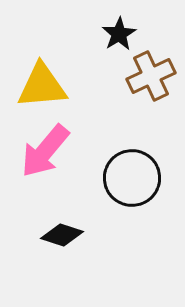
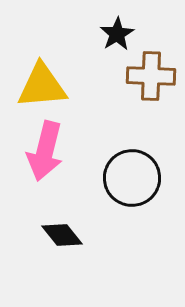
black star: moved 2 px left
brown cross: rotated 27 degrees clockwise
pink arrow: rotated 26 degrees counterclockwise
black diamond: rotated 33 degrees clockwise
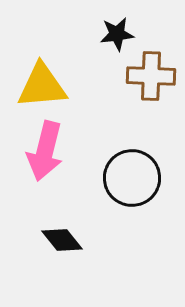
black star: rotated 24 degrees clockwise
black diamond: moved 5 px down
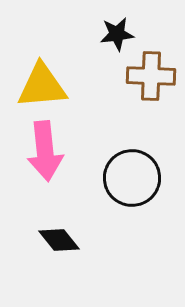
pink arrow: rotated 20 degrees counterclockwise
black diamond: moved 3 px left
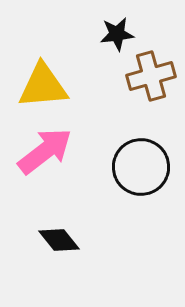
brown cross: rotated 18 degrees counterclockwise
yellow triangle: moved 1 px right
pink arrow: rotated 122 degrees counterclockwise
black circle: moved 9 px right, 11 px up
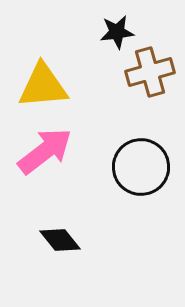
black star: moved 2 px up
brown cross: moved 1 px left, 4 px up
black diamond: moved 1 px right
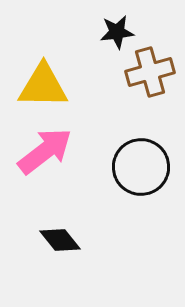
yellow triangle: rotated 6 degrees clockwise
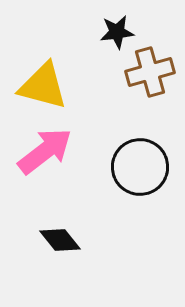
yellow triangle: rotated 14 degrees clockwise
black circle: moved 1 px left
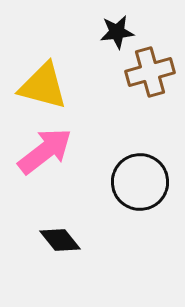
black circle: moved 15 px down
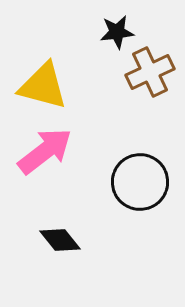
brown cross: rotated 9 degrees counterclockwise
